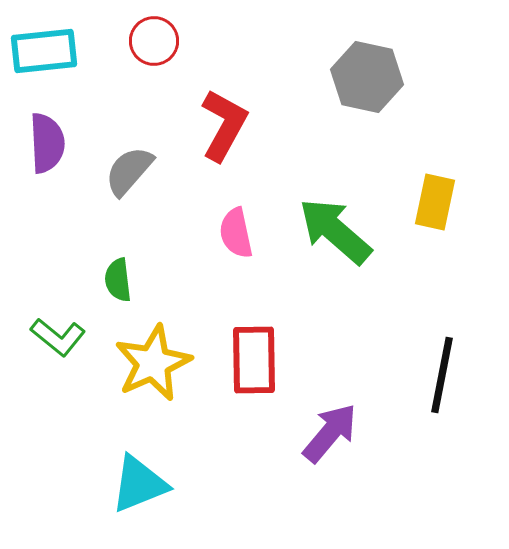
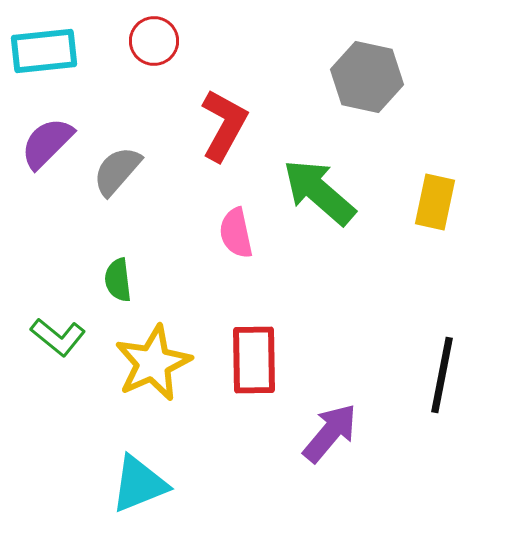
purple semicircle: rotated 132 degrees counterclockwise
gray semicircle: moved 12 px left
green arrow: moved 16 px left, 39 px up
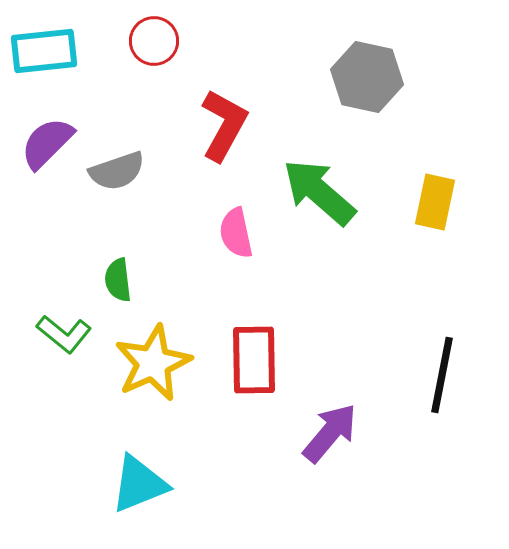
gray semicircle: rotated 150 degrees counterclockwise
green L-shape: moved 6 px right, 3 px up
